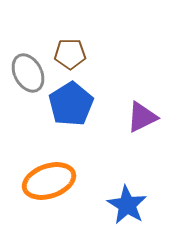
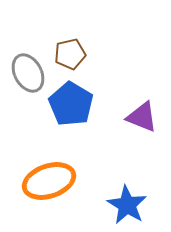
brown pentagon: rotated 12 degrees counterclockwise
blue pentagon: rotated 9 degrees counterclockwise
purple triangle: rotated 48 degrees clockwise
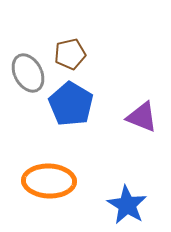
orange ellipse: rotated 21 degrees clockwise
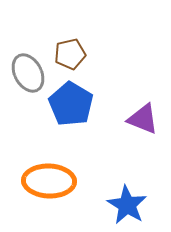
purple triangle: moved 1 px right, 2 px down
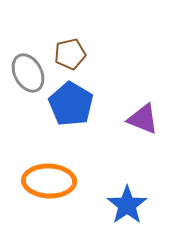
blue star: rotated 6 degrees clockwise
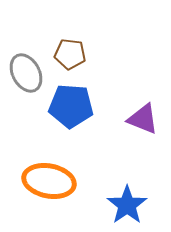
brown pentagon: rotated 20 degrees clockwise
gray ellipse: moved 2 px left
blue pentagon: moved 2 px down; rotated 27 degrees counterclockwise
orange ellipse: rotated 9 degrees clockwise
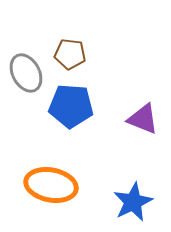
orange ellipse: moved 2 px right, 4 px down
blue star: moved 6 px right, 3 px up; rotated 9 degrees clockwise
